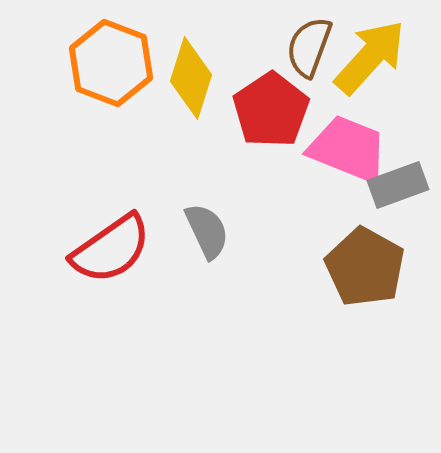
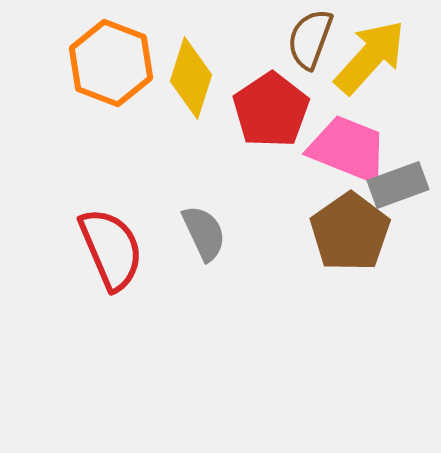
brown semicircle: moved 1 px right, 8 px up
gray semicircle: moved 3 px left, 2 px down
red semicircle: rotated 78 degrees counterclockwise
brown pentagon: moved 15 px left, 35 px up; rotated 8 degrees clockwise
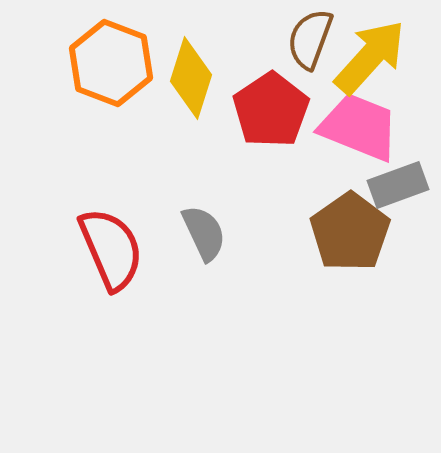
pink trapezoid: moved 11 px right, 22 px up
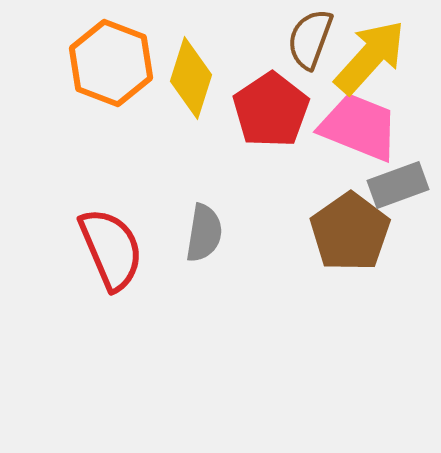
gray semicircle: rotated 34 degrees clockwise
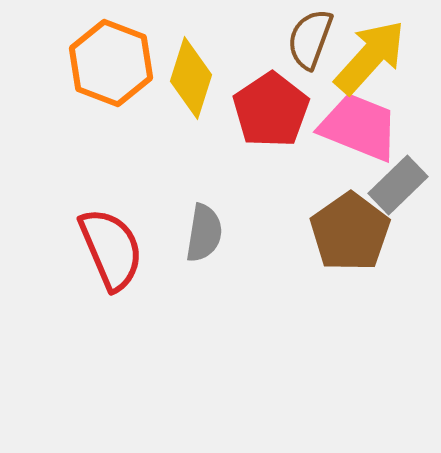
gray rectangle: rotated 24 degrees counterclockwise
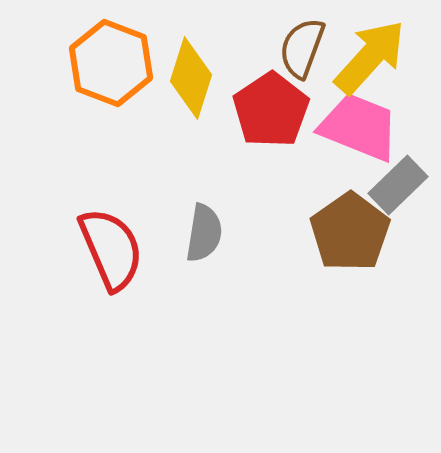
brown semicircle: moved 8 px left, 9 px down
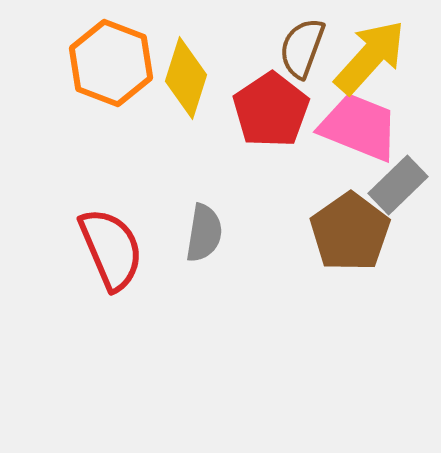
yellow diamond: moved 5 px left
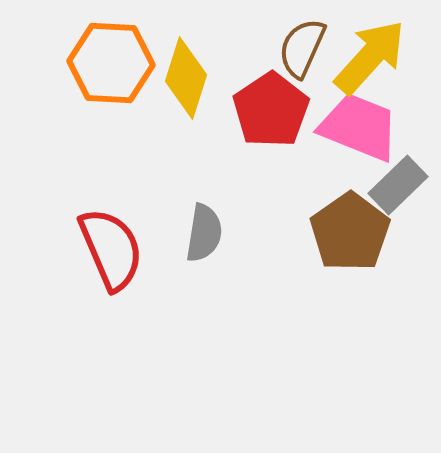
brown semicircle: rotated 4 degrees clockwise
orange hexagon: rotated 18 degrees counterclockwise
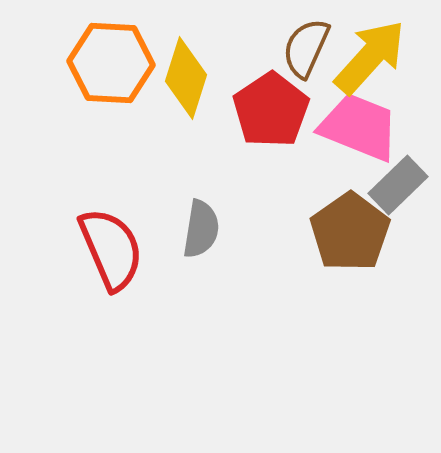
brown semicircle: moved 4 px right
gray semicircle: moved 3 px left, 4 px up
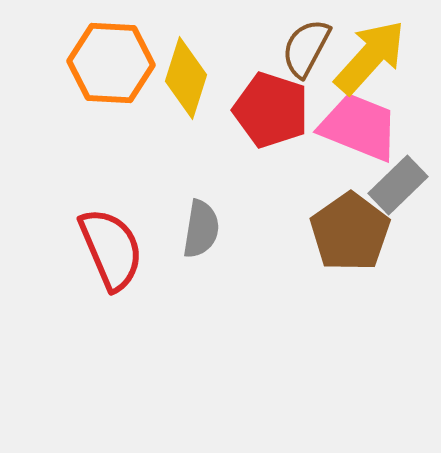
brown semicircle: rotated 4 degrees clockwise
red pentagon: rotated 20 degrees counterclockwise
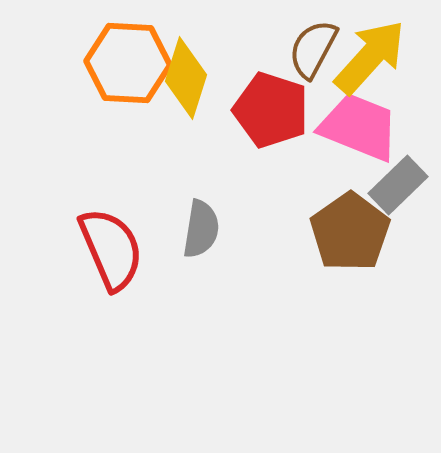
brown semicircle: moved 7 px right, 1 px down
orange hexagon: moved 17 px right
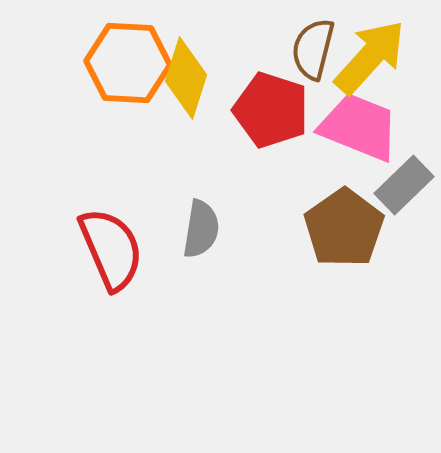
brown semicircle: rotated 14 degrees counterclockwise
gray rectangle: moved 6 px right
brown pentagon: moved 6 px left, 4 px up
